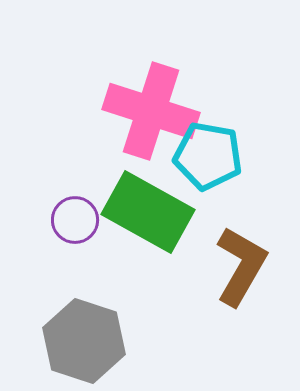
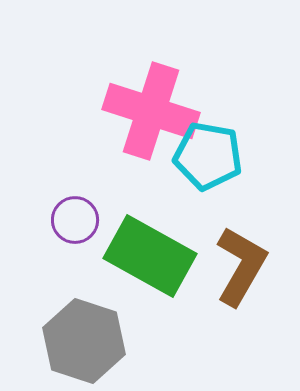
green rectangle: moved 2 px right, 44 px down
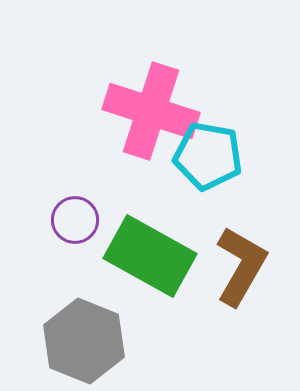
gray hexagon: rotated 4 degrees clockwise
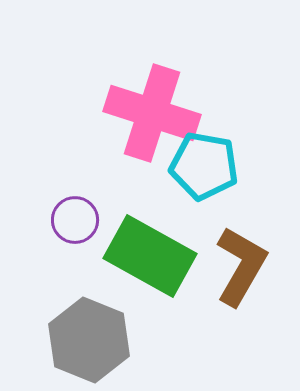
pink cross: moved 1 px right, 2 px down
cyan pentagon: moved 4 px left, 10 px down
gray hexagon: moved 5 px right, 1 px up
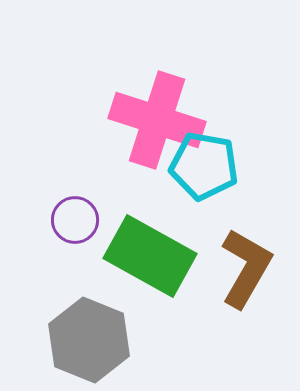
pink cross: moved 5 px right, 7 px down
brown L-shape: moved 5 px right, 2 px down
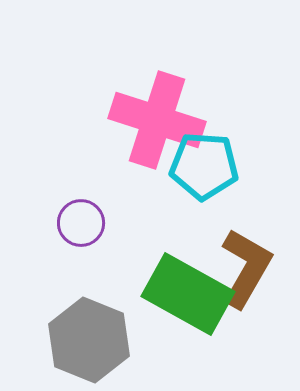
cyan pentagon: rotated 6 degrees counterclockwise
purple circle: moved 6 px right, 3 px down
green rectangle: moved 38 px right, 38 px down
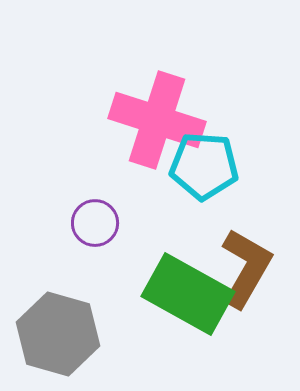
purple circle: moved 14 px right
gray hexagon: moved 31 px left, 6 px up; rotated 6 degrees counterclockwise
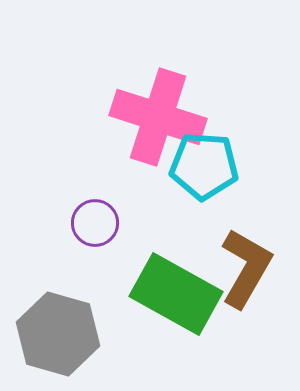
pink cross: moved 1 px right, 3 px up
green rectangle: moved 12 px left
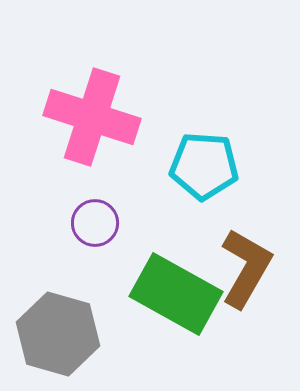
pink cross: moved 66 px left
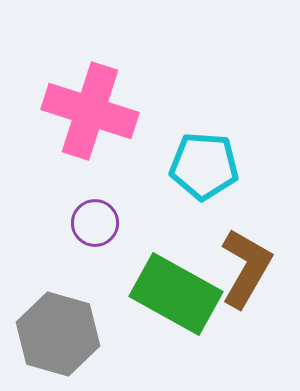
pink cross: moved 2 px left, 6 px up
